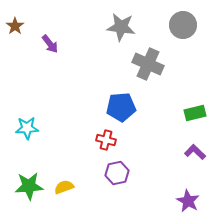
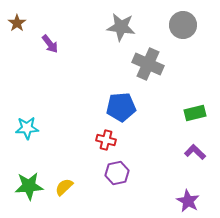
brown star: moved 2 px right, 3 px up
yellow semicircle: rotated 24 degrees counterclockwise
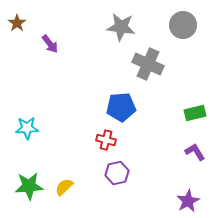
purple L-shape: rotated 15 degrees clockwise
purple star: rotated 15 degrees clockwise
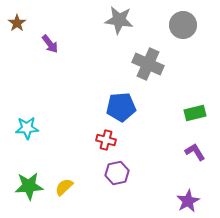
gray star: moved 2 px left, 7 px up
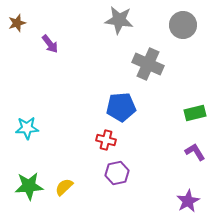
brown star: rotated 18 degrees clockwise
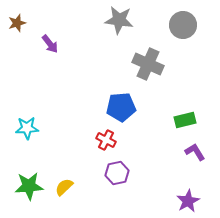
green rectangle: moved 10 px left, 7 px down
red cross: rotated 12 degrees clockwise
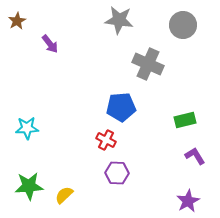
brown star: moved 2 px up; rotated 12 degrees counterclockwise
purple L-shape: moved 4 px down
purple hexagon: rotated 15 degrees clockwise
yellow semicircle: moved 8 px down
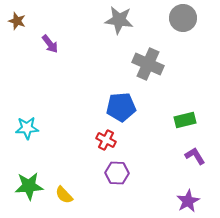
brown star: rotated 24 degrees counterclockwise
gray circle: moved 7 px up
yellow semicircle: rotated 90 degrees counterclockwise
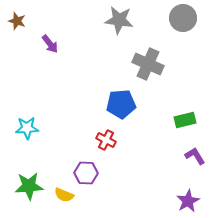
blue pentagon: moved 3 px up
purple hexagon: moved 31 px left
yellow semicircle: rotated 24 degrees counterclockwise
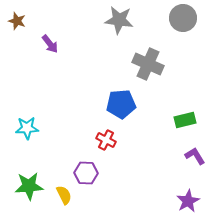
yellow semicircle: rotated 138 degrees counterclockwise
